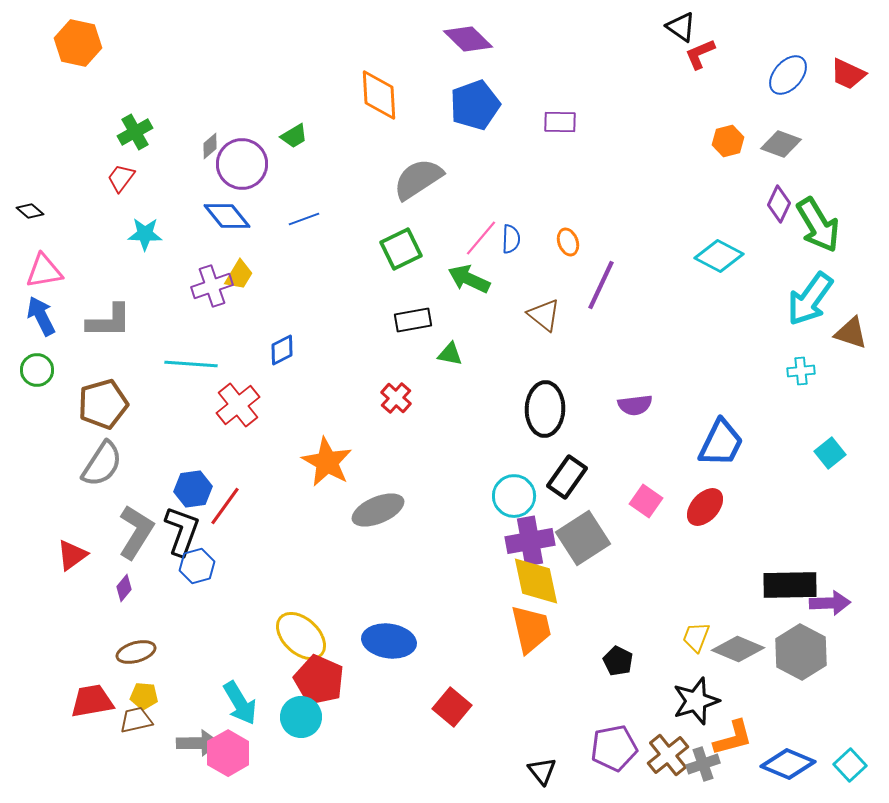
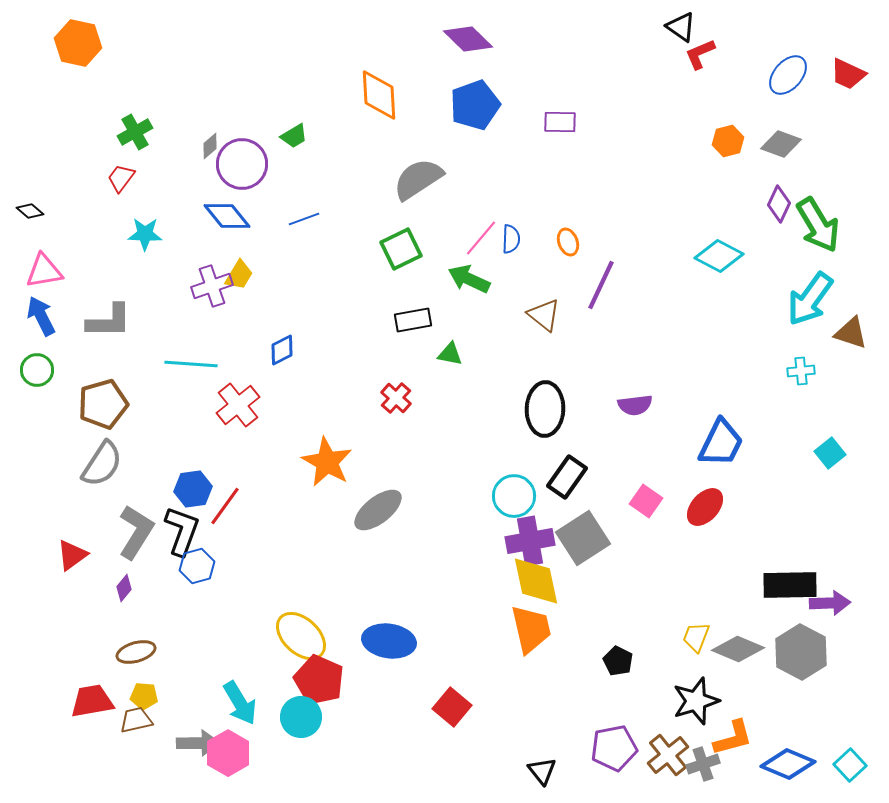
gray ellipse at (378, 510): rotated 15 degrees counterclockwise
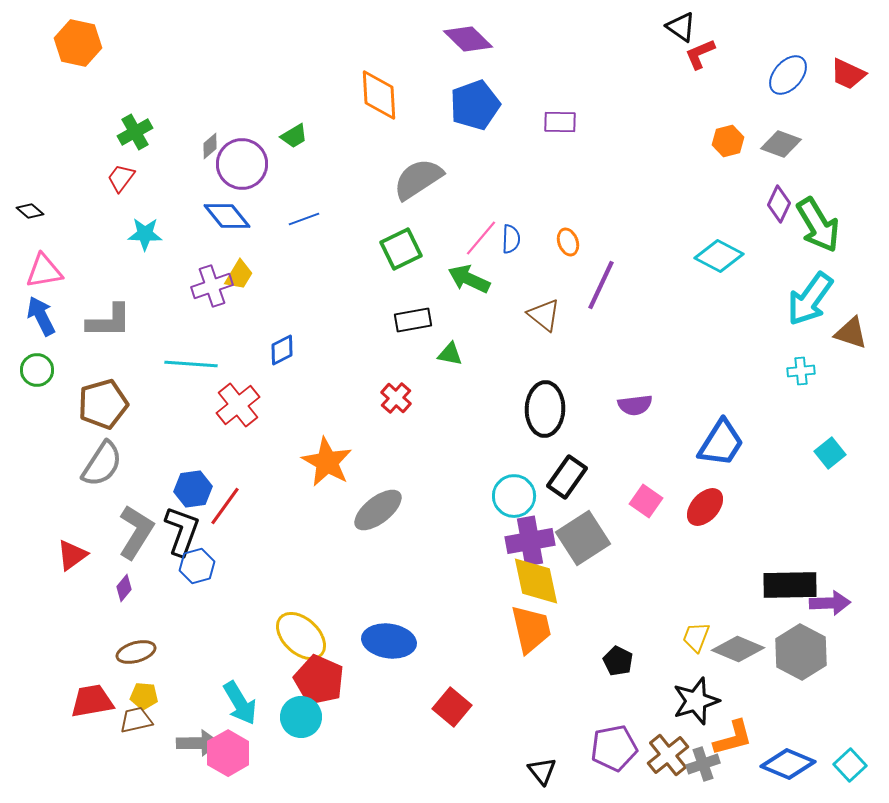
blue trapezoid at (721, 443): rotated 6 degrees clockwise
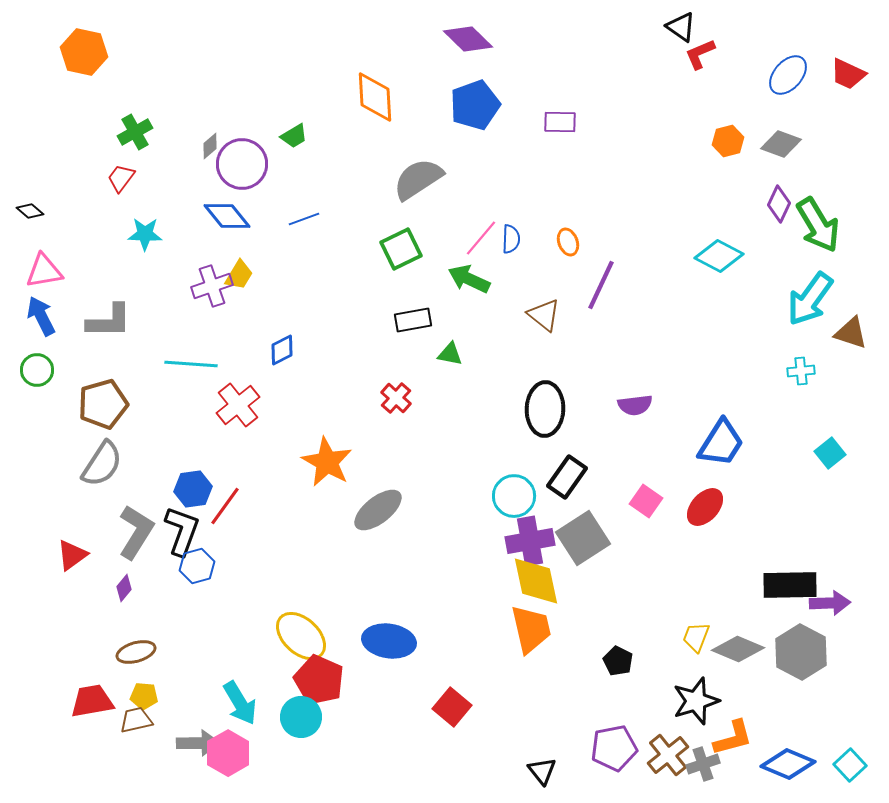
orange hexagon at (78, 43): moved 6 px right, 9 px down
orange diamond at (379, 95): moved 4 px left, 2 px down
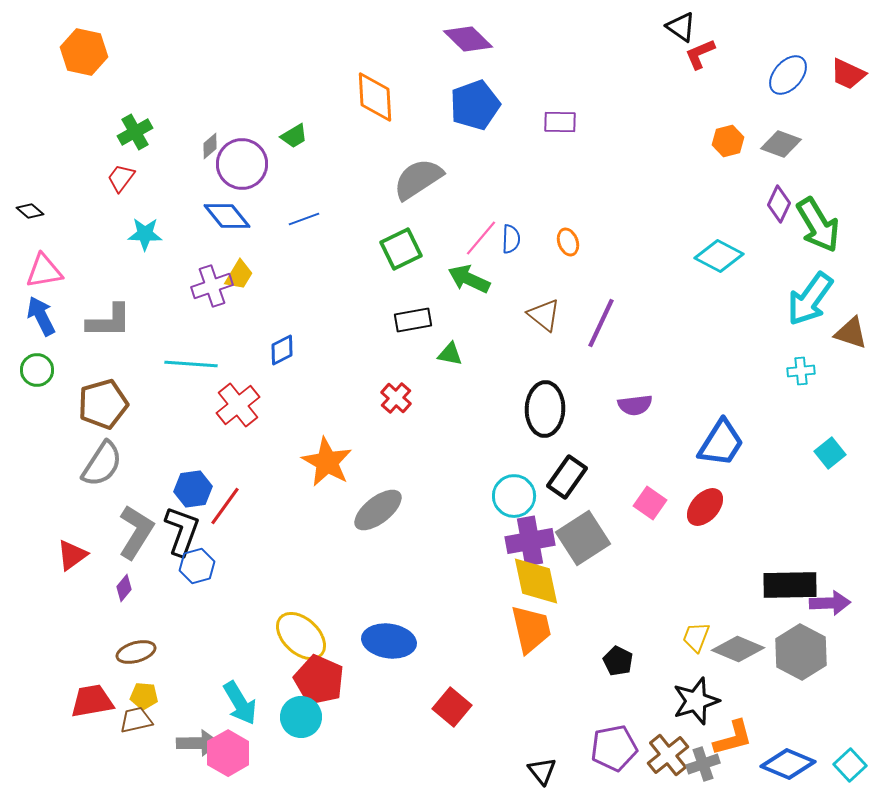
purple line at (601, 285): moved 38 px down
pink square at (646, 501): moved 4 px right, 2 px down
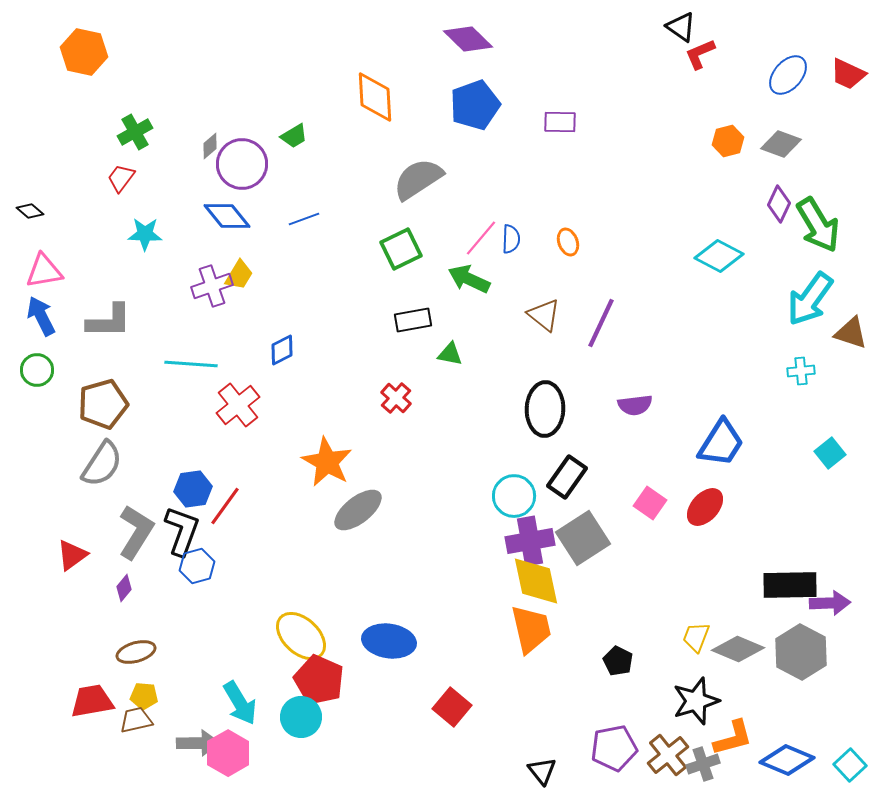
gray ellipse at (378, 510): moved 20 px left
blue diamond at (788, 764): moved 1 px left, 4 px up
